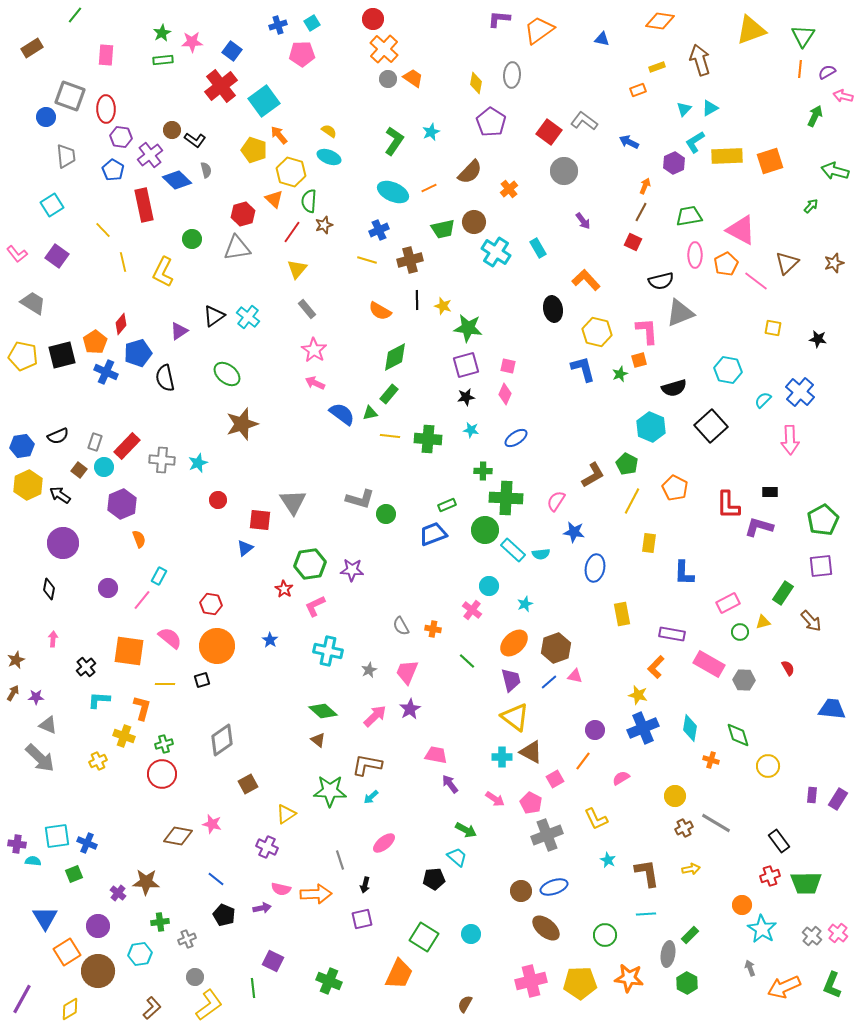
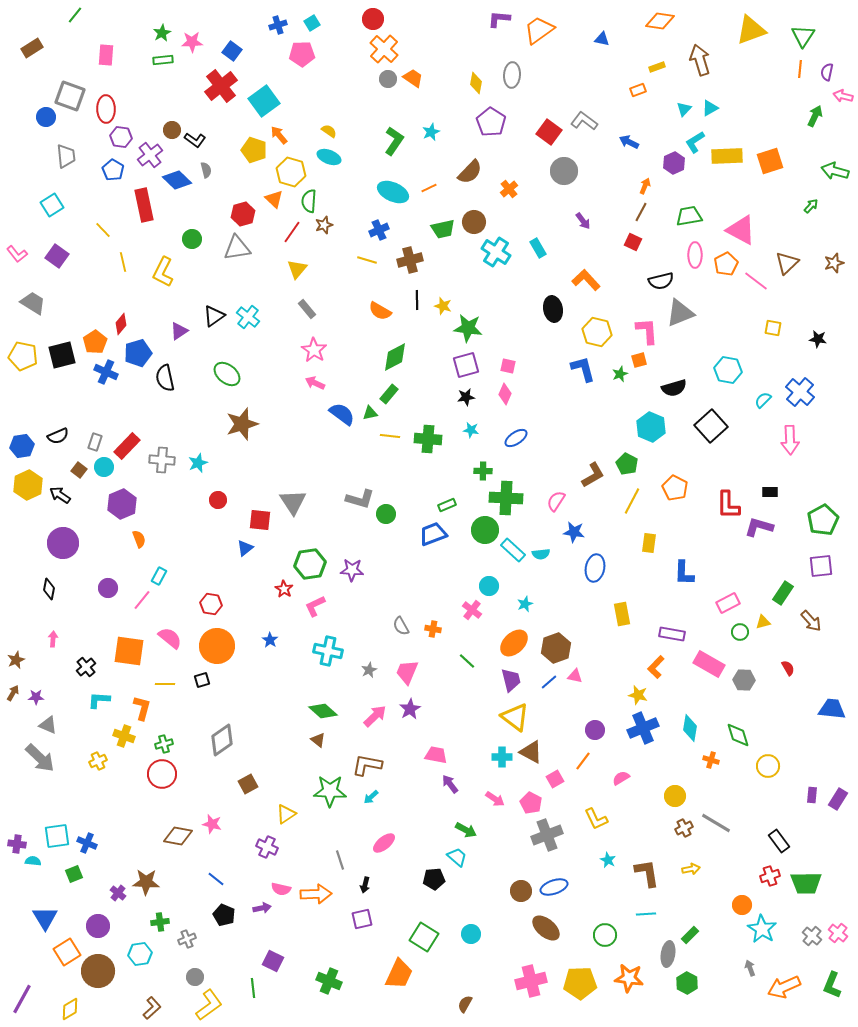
purple semicircle at (827, 72): rotated 48 degrees counterclockwise
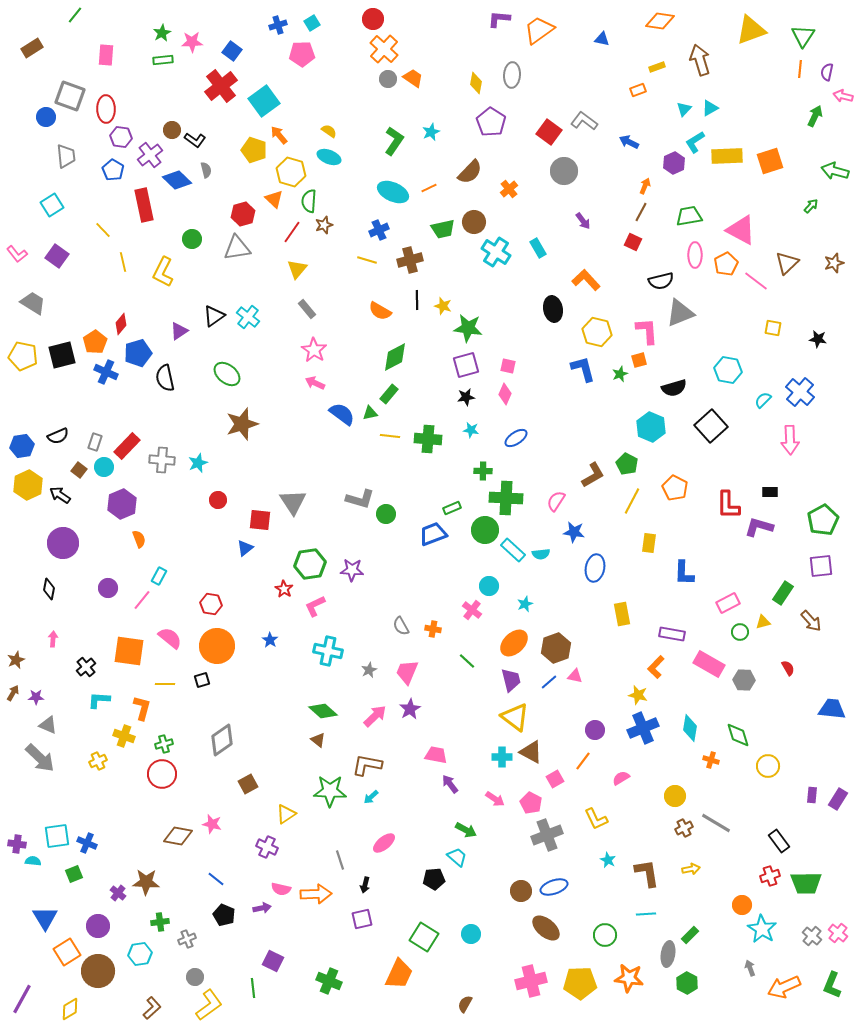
green rectangle at (447, 505): moved 5 px right, 3 px down
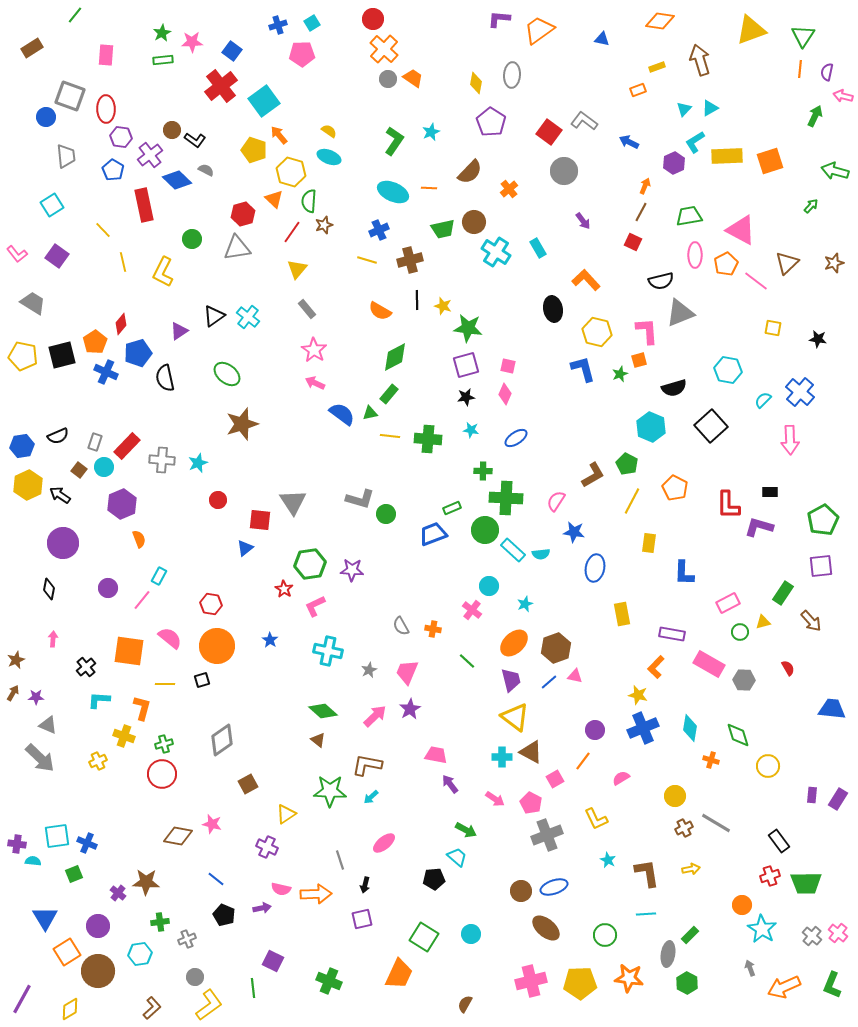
gray semicircle at (206, 170): rotated 49 degrees counterclockwise
orange line at (429, 188): rotated 28 degrees clockwise
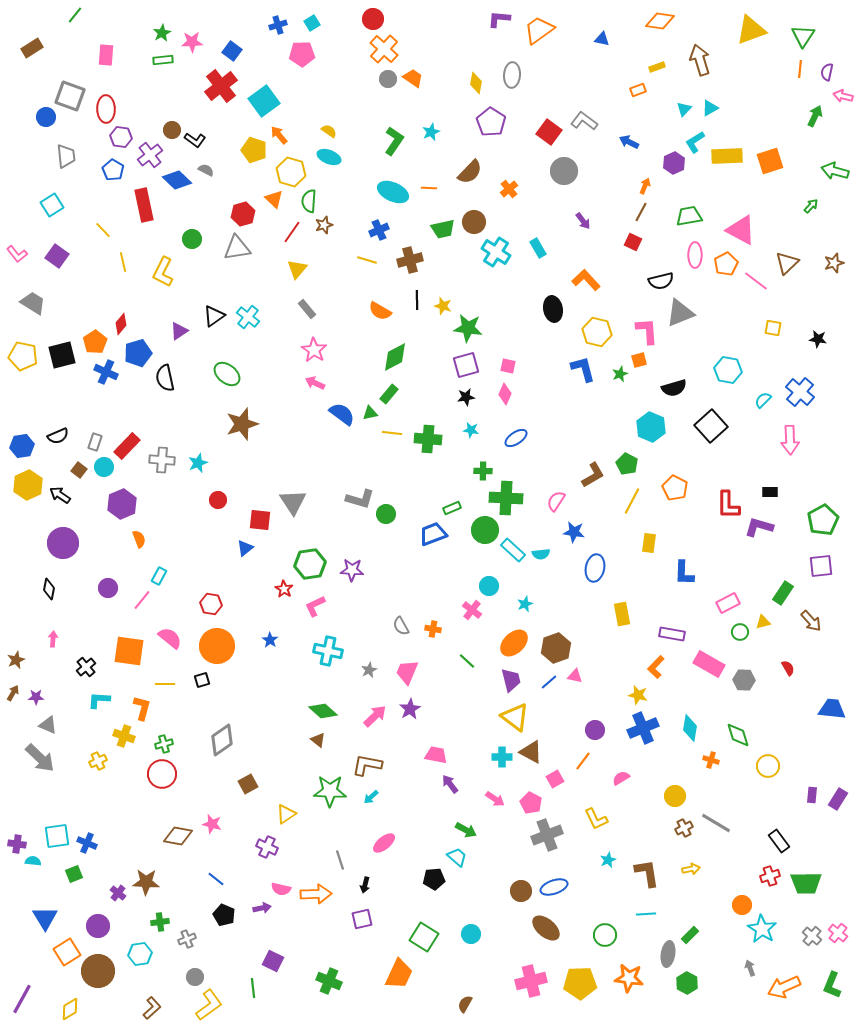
yellow line at (390, 436): moved 2 px right, 3 px up
cyan star at (608, 860): rotated 21 degrees clockwise
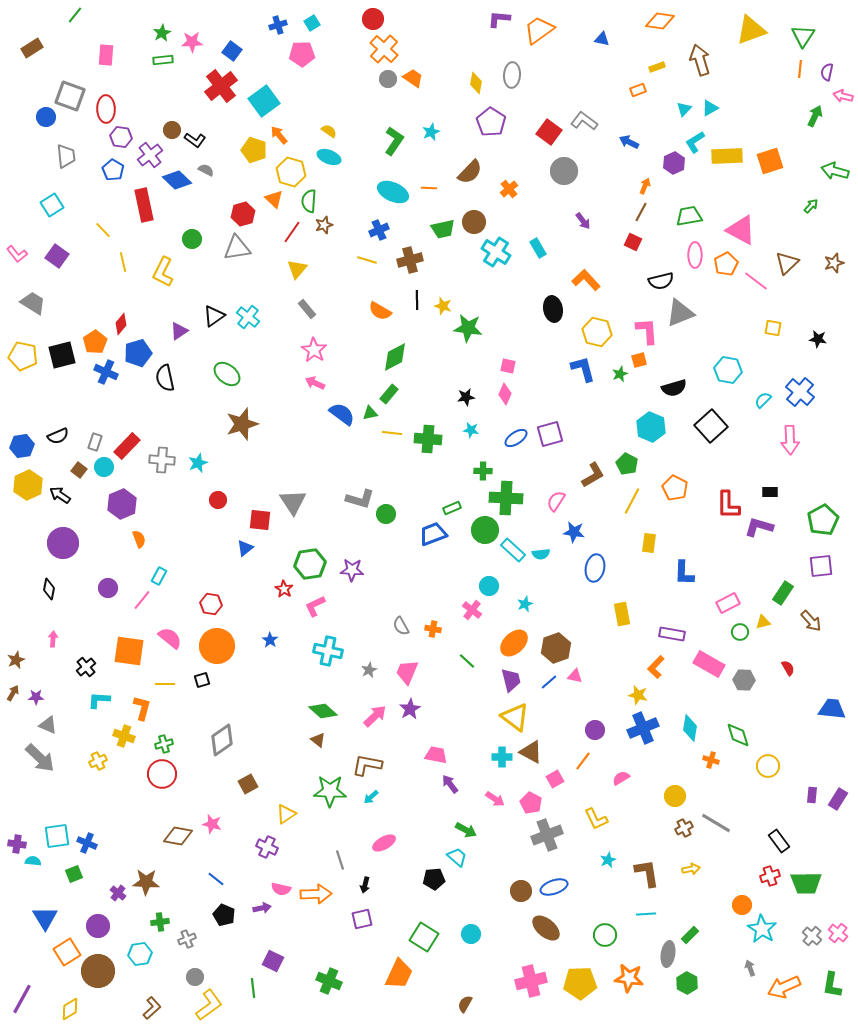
purple square at (466, 365): moved 84 px right, 69 px down
pink ellipse at (384, 843): rotated 10 degrees clockwise
green L-shape at (832, 985): rotated 12 degrees counterclockwise
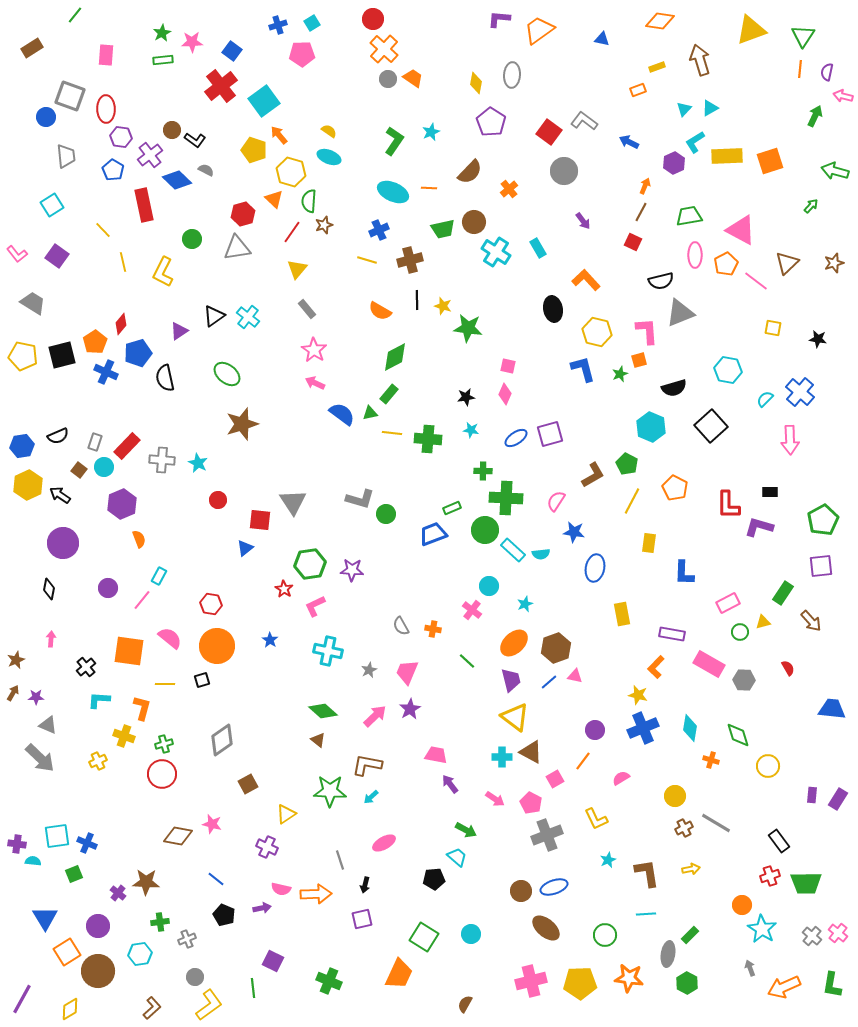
cyan semicircle at (763, 400): moved 2 px right, 1 px up
cyan star at (198, 463): rotated 24 degrees counterclockwise
pink arrow at (53, 639): moved 2 px left
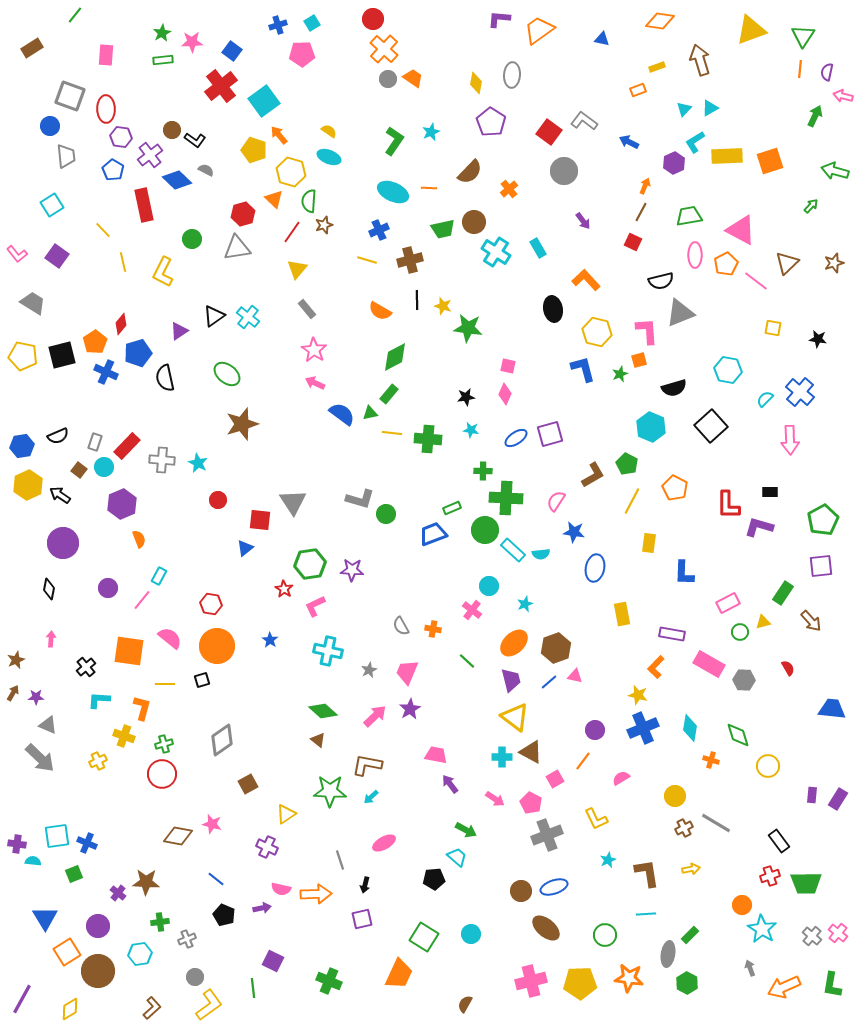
blue circle at (46, 117): moved 4 px right, 9 px down
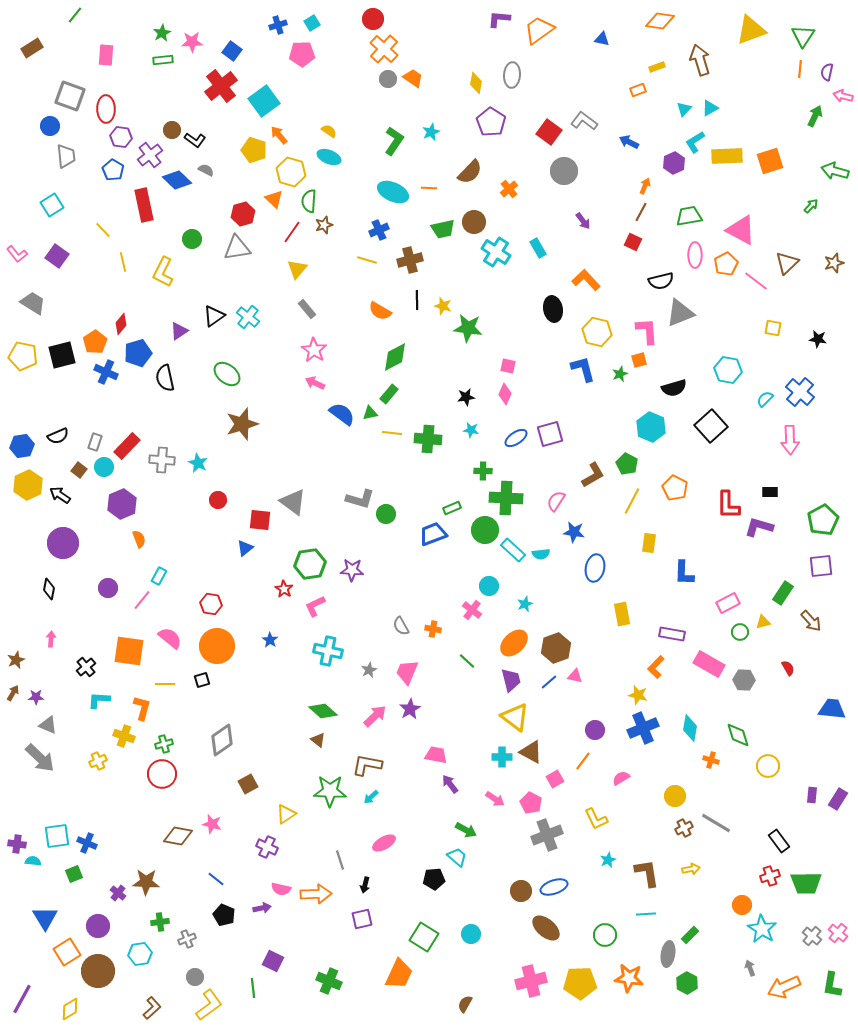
gray triangle at (293, 502): rotated 20 degrees counterclockwise
